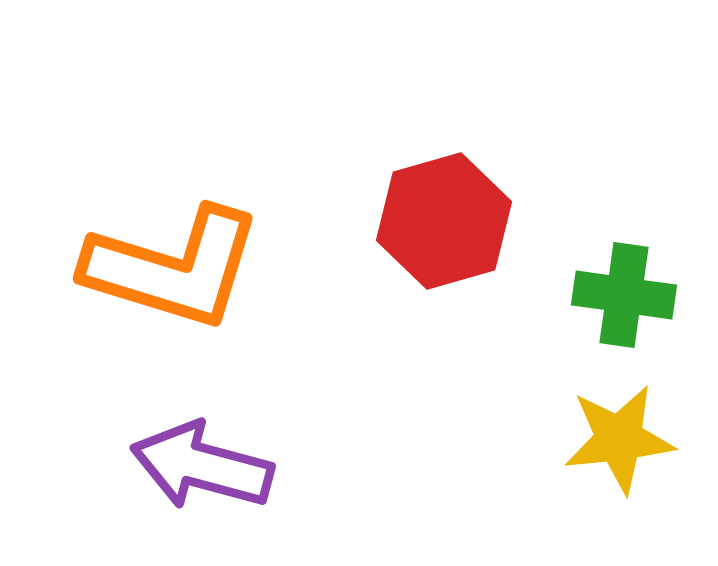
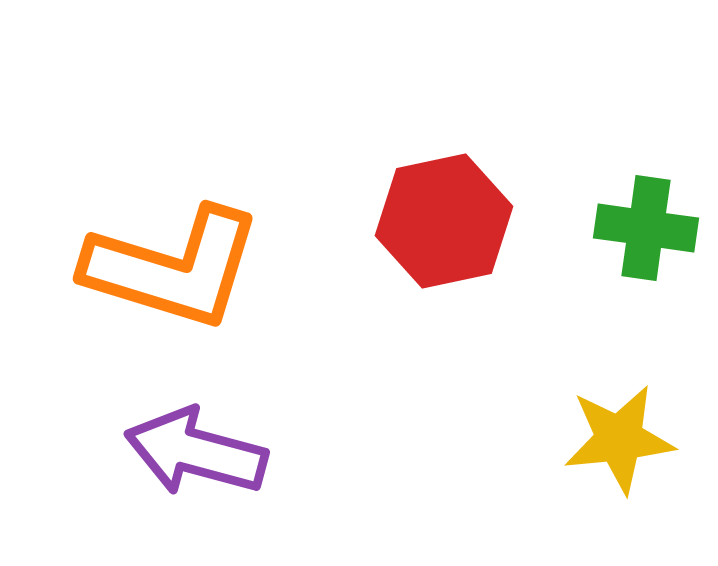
red hexagon: rotated 4 degrees clockwise
green cross: moved 22 px right, 67 px up
purple arrow: moved 6 px left, 14 px up
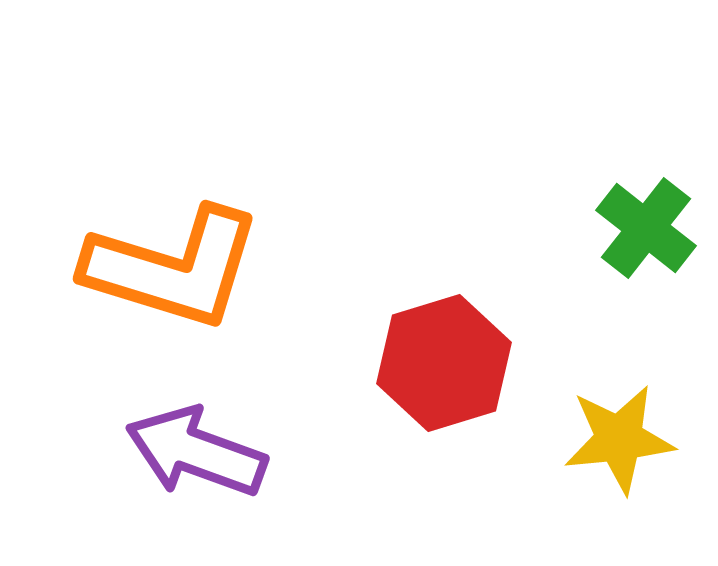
red hexagon: moved 142 px down; rotated 5 degrees counterclockwise
green cross: rotated 30 degrees clockwise
purple arrow: rotated 5 degrees clockwise
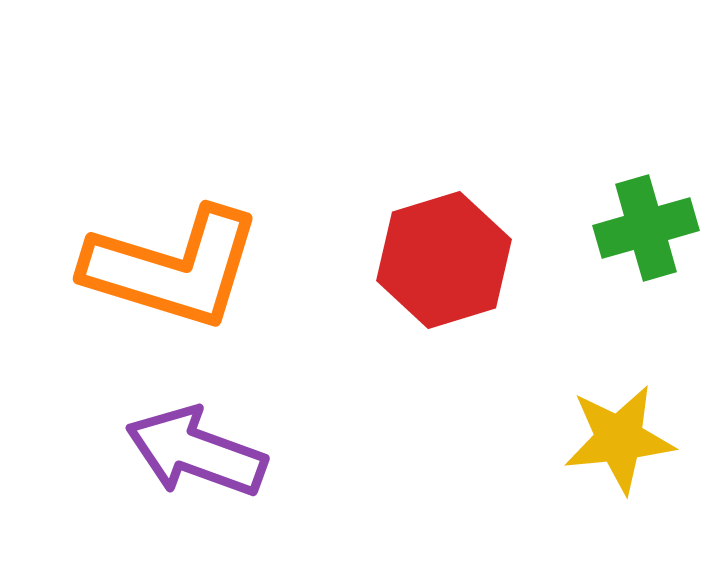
green cross: rotated 36 degrees clockwise
red hexagon: moved 103 px up
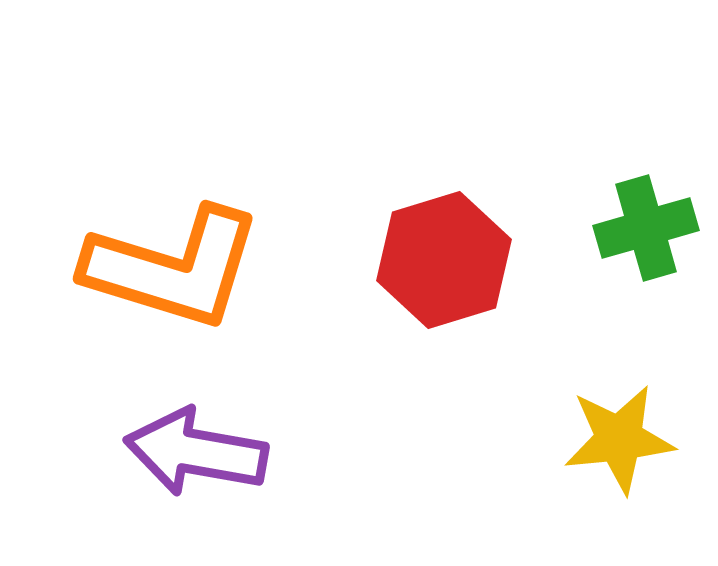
purple arrow: rotated 10 degrees counterclockwise
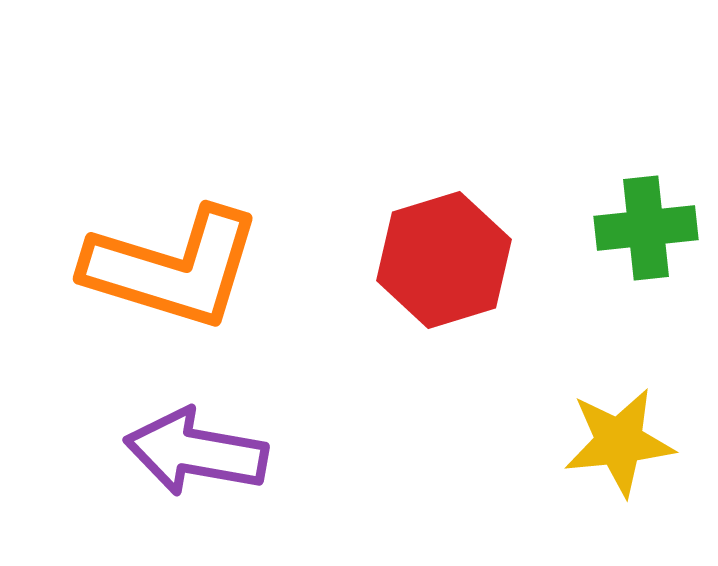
green cross: rotated 10 degrees clockwise
yellow star: moved 3 px down
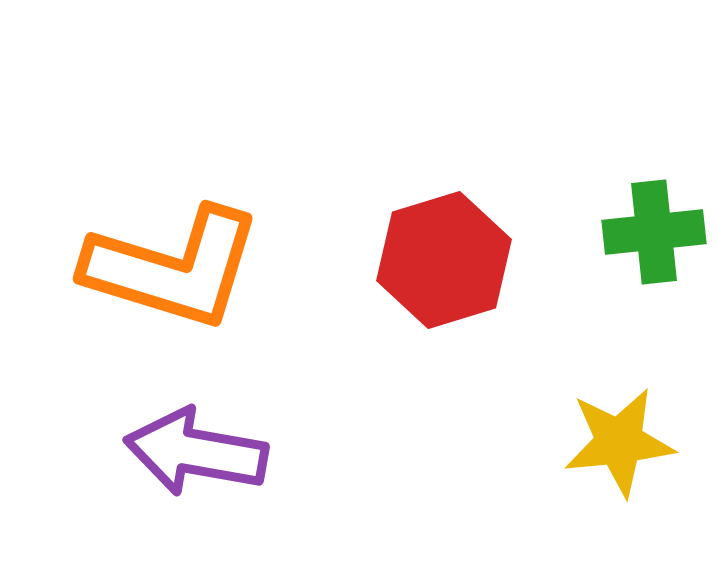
green cross: moved 8 px right, 4 px down
